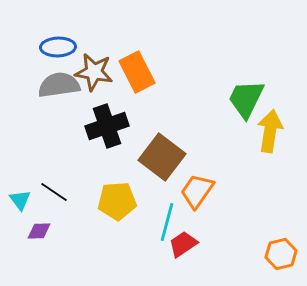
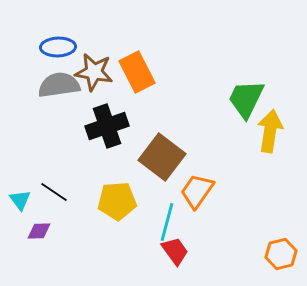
red trapezoid: moved 8 px left, 7 px down; rotated 88 degrees clockwise
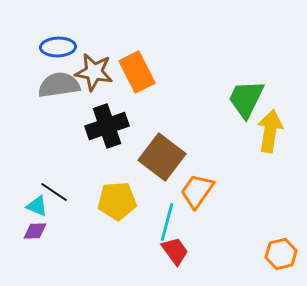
cyan triangle: moved 17 px right, 6 px down; rotated 30 degrees counterclockwise
purple diamond: moved 4 px left
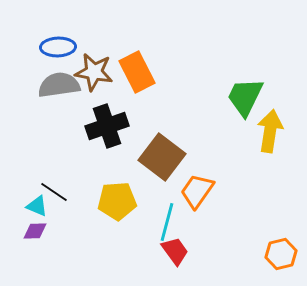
green trapezoid: moved 1 px left, 2 px up
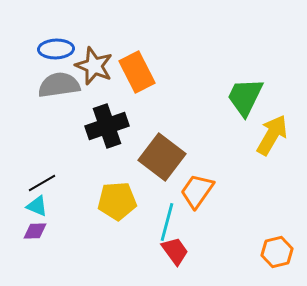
blue ellipse: moved 2 px left, 2 px down
brown star: moved 6 px up; rotated 12 degrees clockwise
yellow arrow: moved 2 px right, 4 px down; rotated 21 degrees clockwise
black line: moved 12 px left, 9 px up; rotated 64 degrees counterclockwise
orange hexagon: moved 4 px left, 2 px up
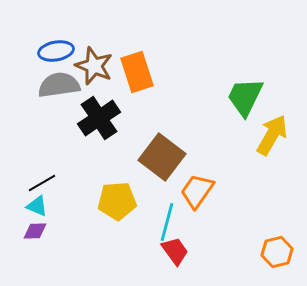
blue ellipse: moved 2 px down; rotated 8 degrees counterclockwise
orange rectangle: rotated 9 degrees clockwise
black cross: moved 8 px left, 8 px up; rotated 15 degrees counterclockwise
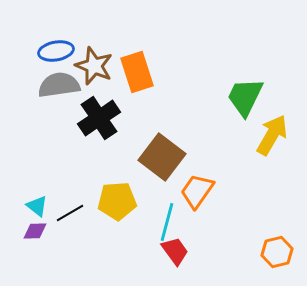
black line: moved 28 px right, 30 px down
cyan triangle: rotated 15 degrees clockwise
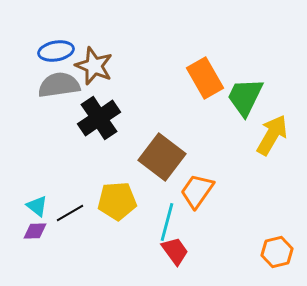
orange rectangle: moved 68 px right, 6 px down; rotated 12 degrees counterclockwise
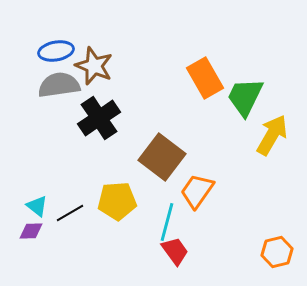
purple diamond: moved 4 px left
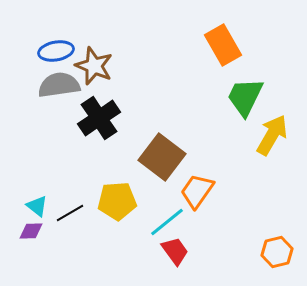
orange rectangle: moved 18 px right, 33 px up
cyan line: rotated 36 degrees clockwise
